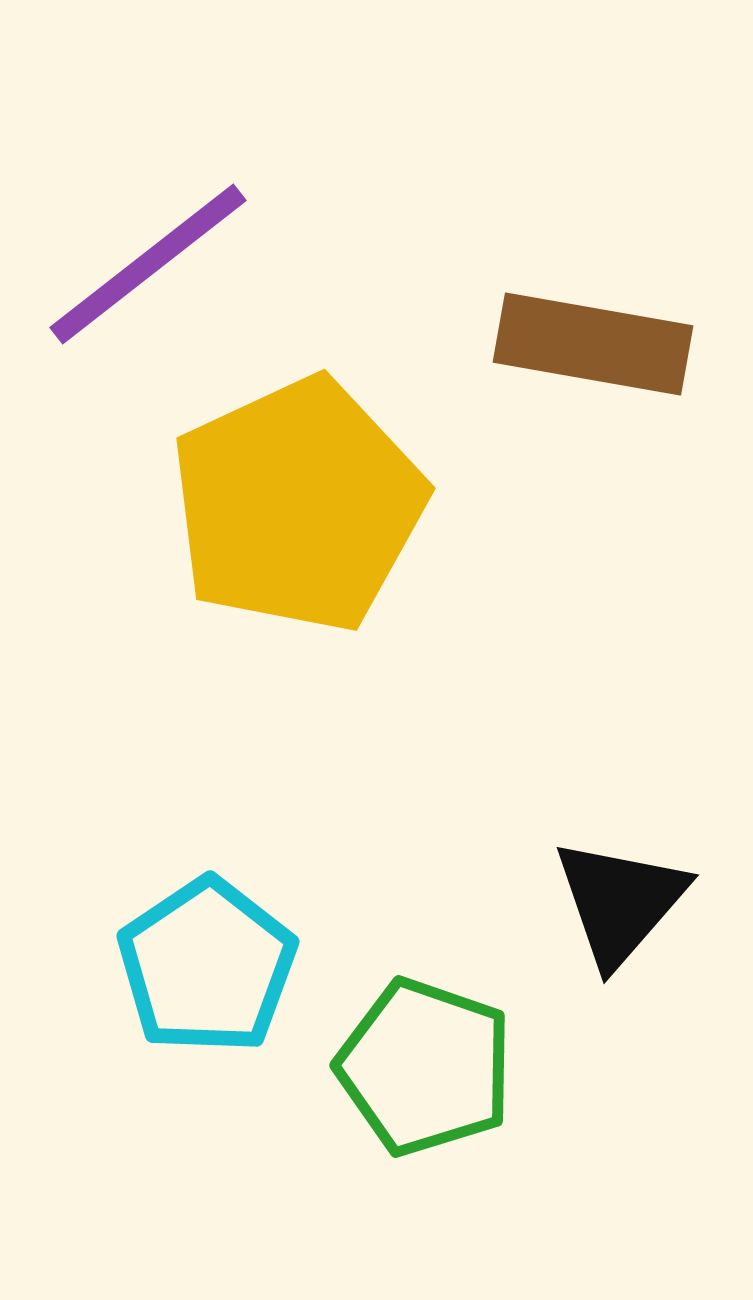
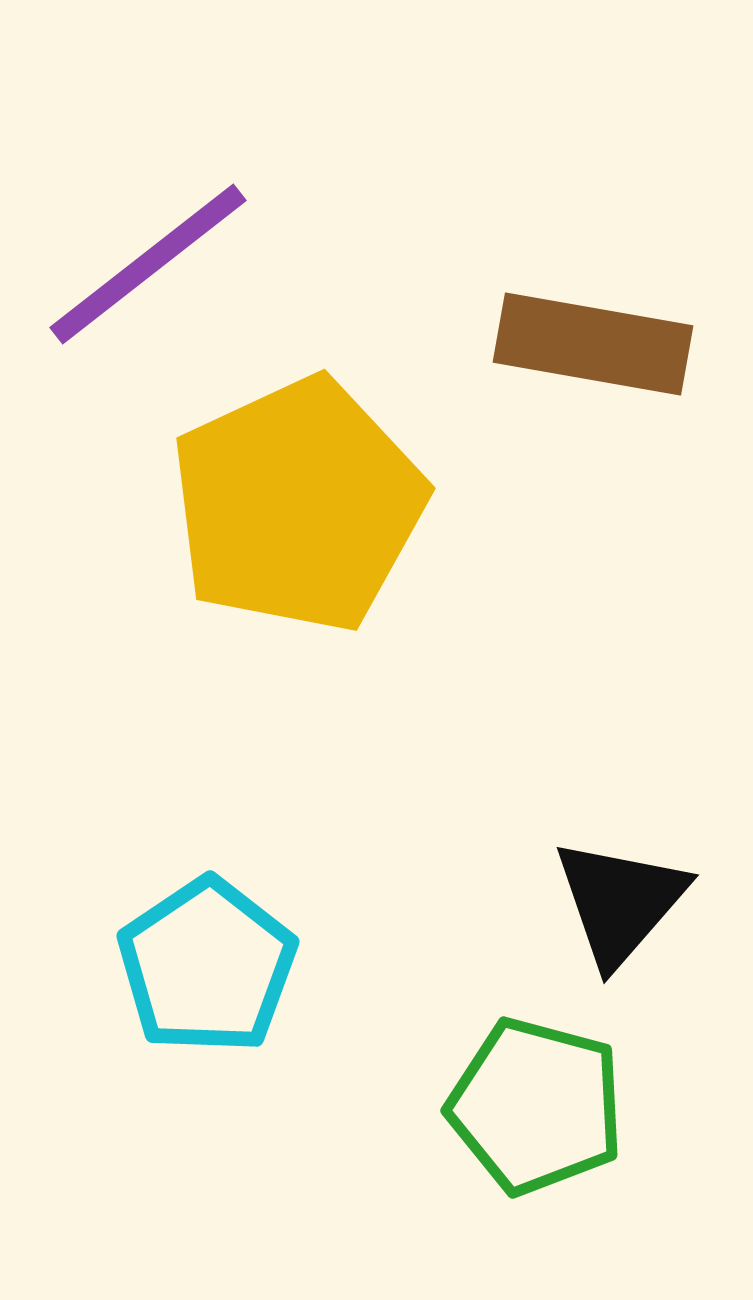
green pentagon: moved 111 px right, 39 px down; rotated 4 degrees counterclockwise
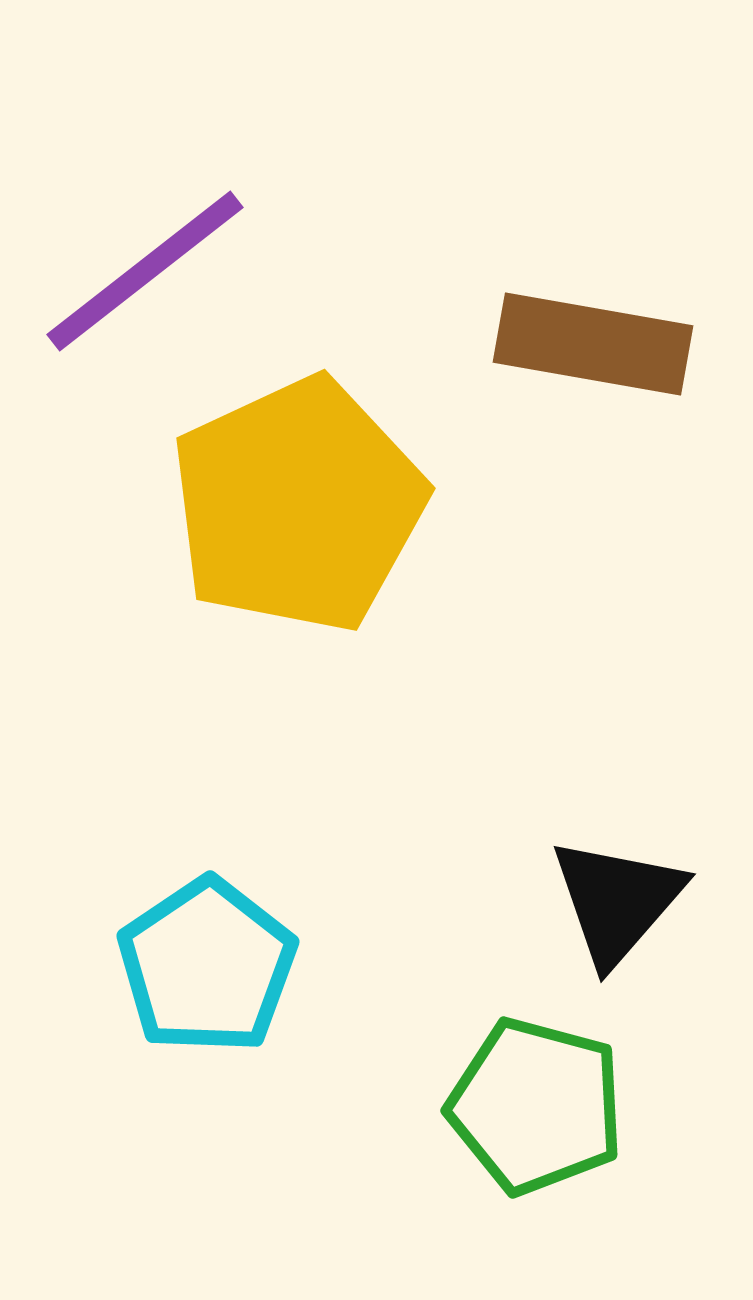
purple line: moved 3 px left, 7 px down
black triangle: moved 3 px left, 1 px up
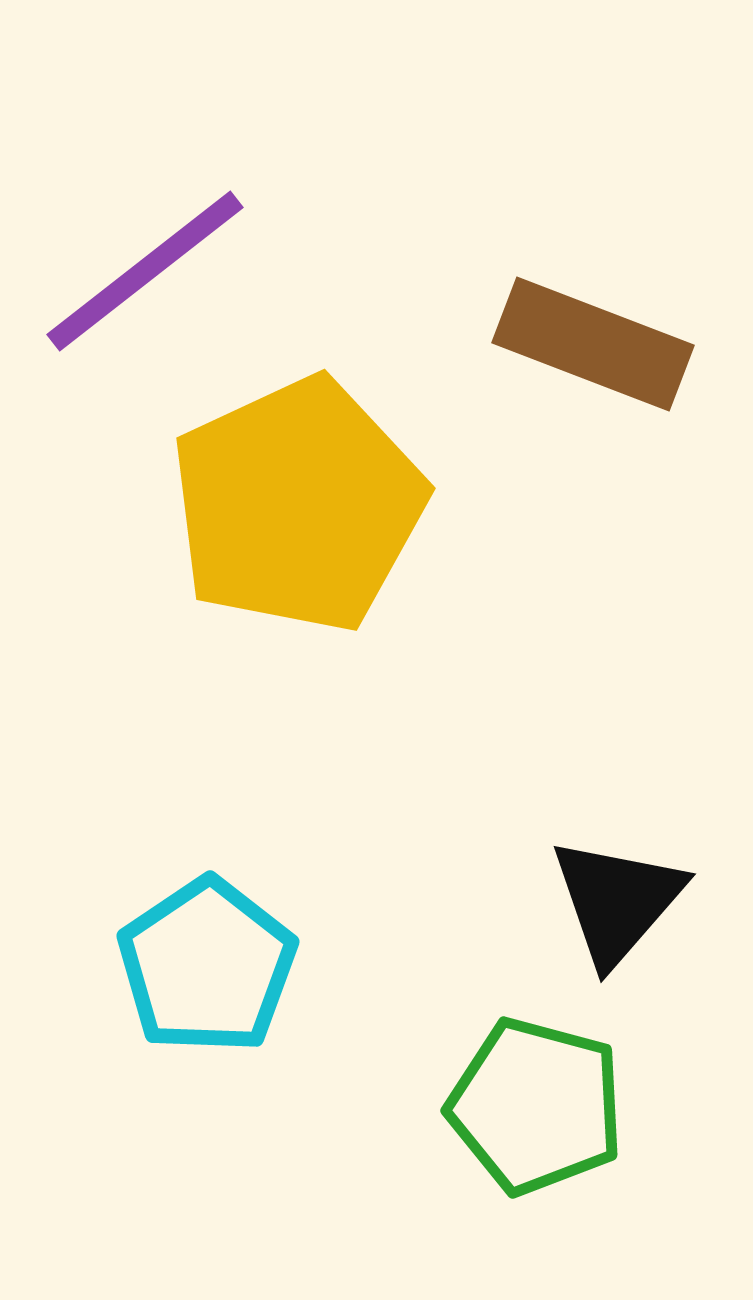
brown rectangle: rotated 11 degrees clockwise
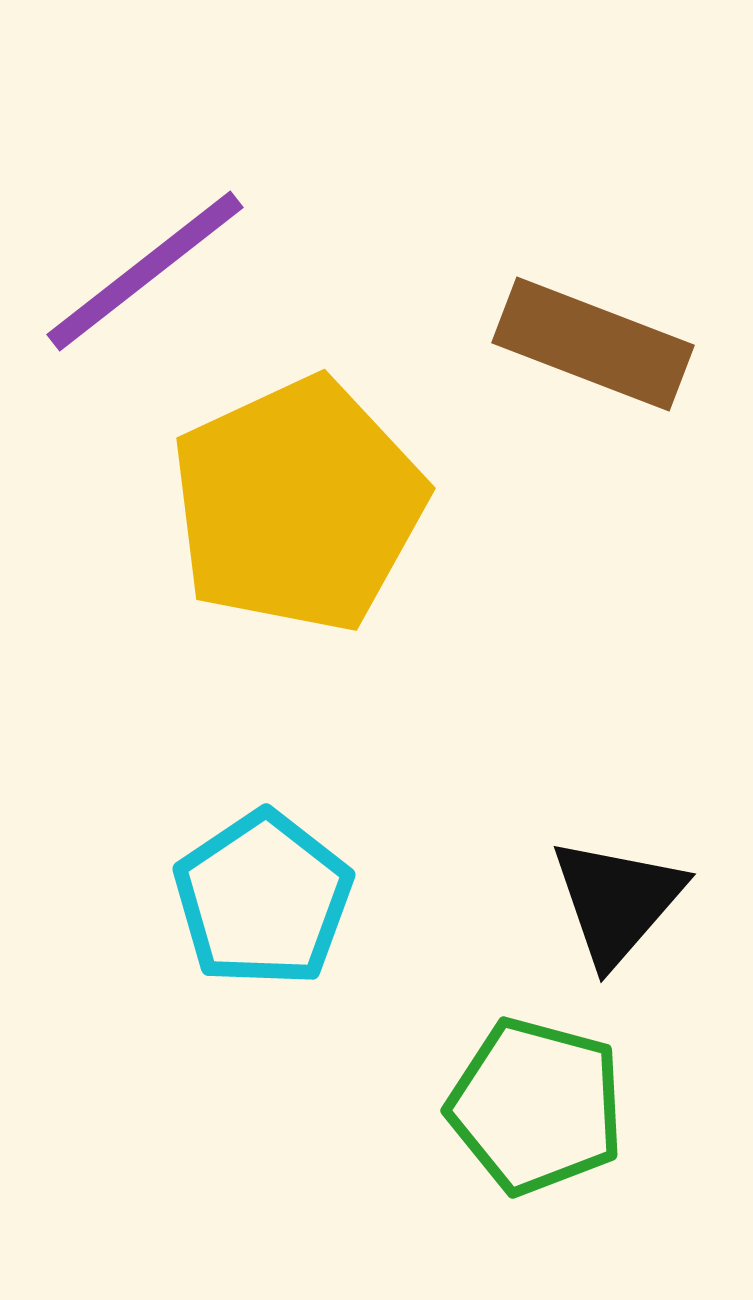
cyan pentagon: moved 56 px right, 67 px up
